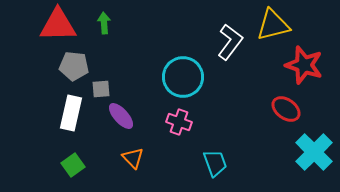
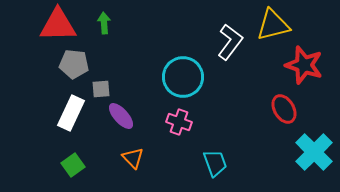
gray pentagon: moved 2 px up
red ellipse: moved 2 px left; rotated 24 degrees clockwise
white rectangle: rotated 12 degrees clockwise
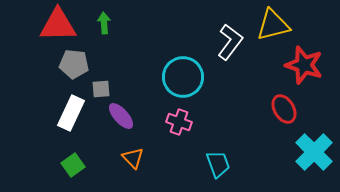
cyan trapezoid: moved 3 px right, 1 px down
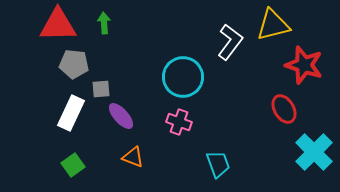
orange triangle: moved 1 px up; rotated 25 degrees counterclockwise
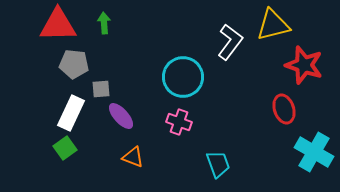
red ellipse: rotated 12 degrees clockwise
cyan cross: rotated 15 degrees counterclockwise
green square: moved 8 px left, 17 px up
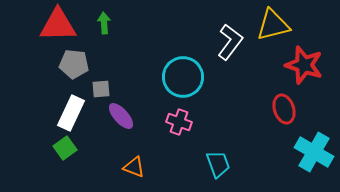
orange triangle: moved 1 px right, 10 px down
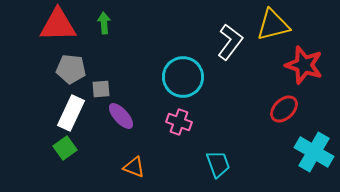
gray pentagon: moved 3 px left, 5 px down
red ellipse: rotated 64 degrees clockwise
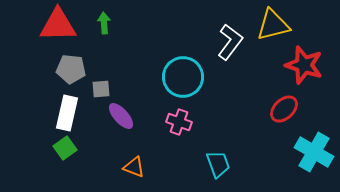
white rectangle: moved 4 px left; rotated 12 degrees counterclockwise
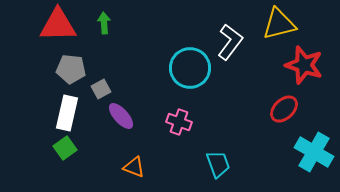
yellow triangle: moved 6 px right, 1 px up
cyan circle: moved 7 px right, 9 px up
gray square: rotated 24 degrees counterclockwise
